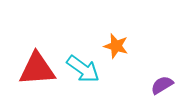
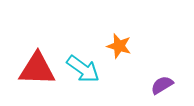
orange star: moved 3 px right
red triangle: rotated 6 degrees clockwise
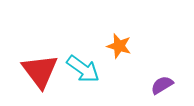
red triangle: moved 3 px right, 2 px down; rotated 51 degrees clockwise
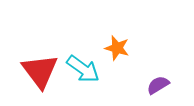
orange star: moved 2 px left, 2 px down
purple semicircle: moved 4 px left
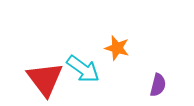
red triangle: moved 5 px right, 8 px down
purple semicircle: rotated 135 degrees clockwise
